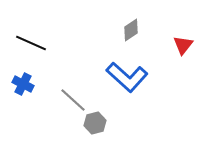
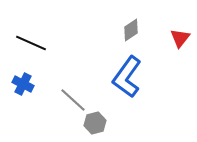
red triangle: moved 3 px left, 7 px up
blue L-shape: rotated 84 degrees clockwise
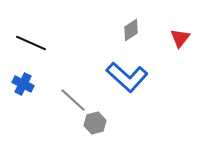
blue L-shape: rotated 84 degrees counterclockwise
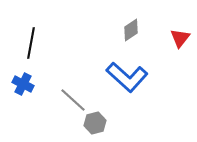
black line: rotated 76 degrees clockwise
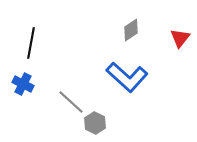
gray line: moved 2 px left, 2 px down
gray hexagon: rotated 20 degrees counterclockwise
